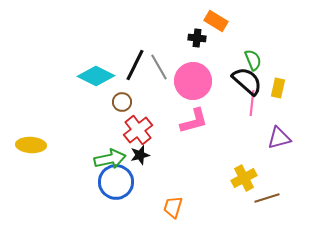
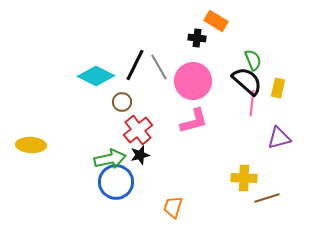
yellow cross: rotated 30 degrees clockwise
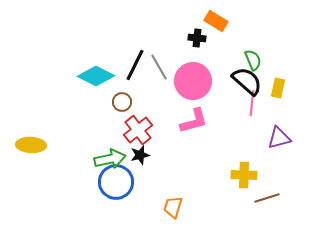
yellow cross: moved 3 px up
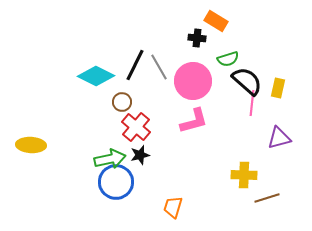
green semicircle: moved 25 px left, 1 px up; rotated 95 degrees clockwise
red cross: moved 2 px left, 3 px up; rotated 12 degrees counterclockwise
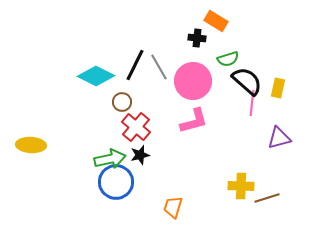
yellow cross: moved 3 px left, 11 px down
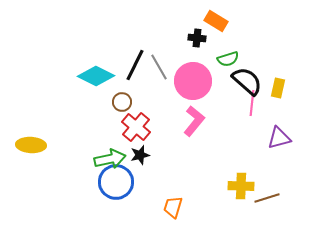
pink L-shape: rotated 36 degrees counterclockwise
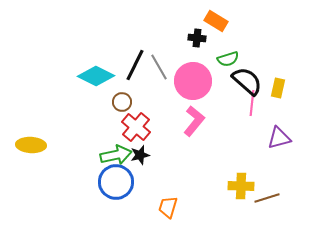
green arrow: moved 6 px right, 4 px up
orange trapezoid: moved 5 px left
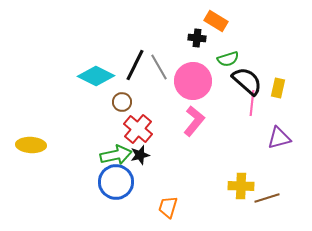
red cross: moved 2 px right, 2 px down
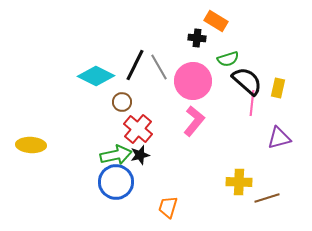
yellow cross: moved 2 px left, 4 px up
